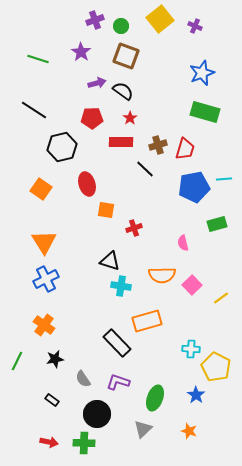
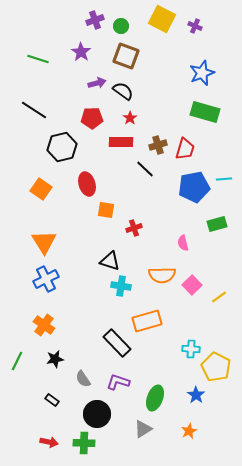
yellow square at (160, 19): moved 2 px right; rotated 24 degrees counterclockwise
yellow line at (221, 298): moved 2 px left, 1 px up
gray triangle at (143, 429): rotated 12 degrees clockwise
orange star at (189, 431): rotated 28 degrees clockwise
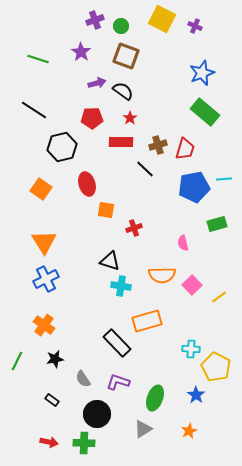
green rectangle at (205, 112): rotated 24 degrees clockwise
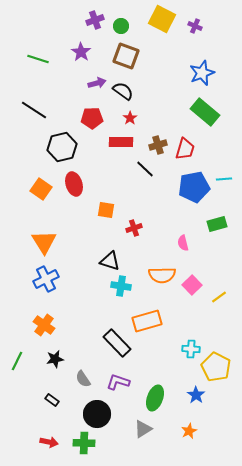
red ellipse at (87, 184): moved 13 px left
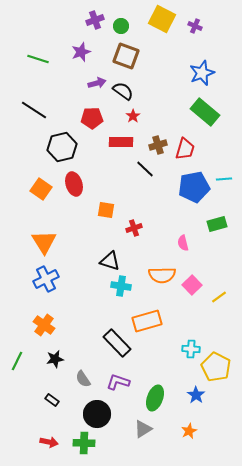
purple star at (81, 52): rotated 18 degrees clockwise
red star at (130, 118): moved 3 px right, 2 px up
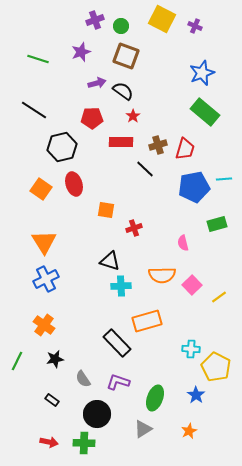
cyan cross at (121, 286): rotated 12 degrees counterclockwise
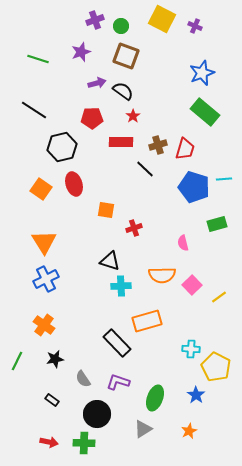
blue pentagon at (194, 187): rotated 28 degrees clockwise
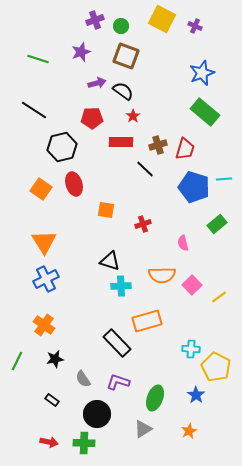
green rectangle at (217, 224): rotated 24 degrees counterclockwise
red cross at (134, 228): moved 9 px right, 4 px up
